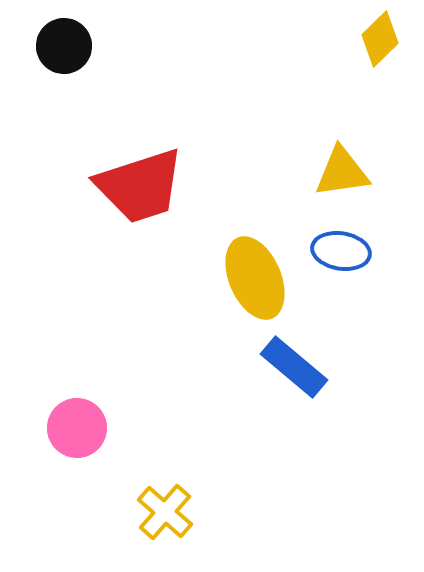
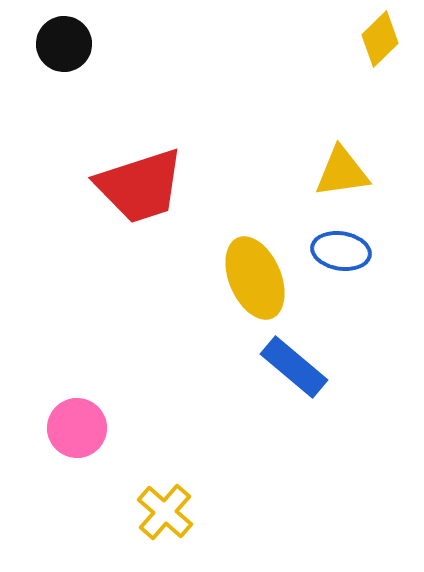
black circle: moved 2 px up
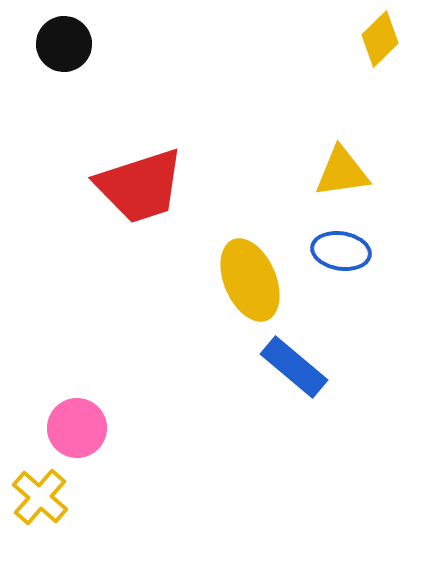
yellow ellipse: moved 5 px left, 2 px down
yellow cross: moved 125 px left, 15 px up
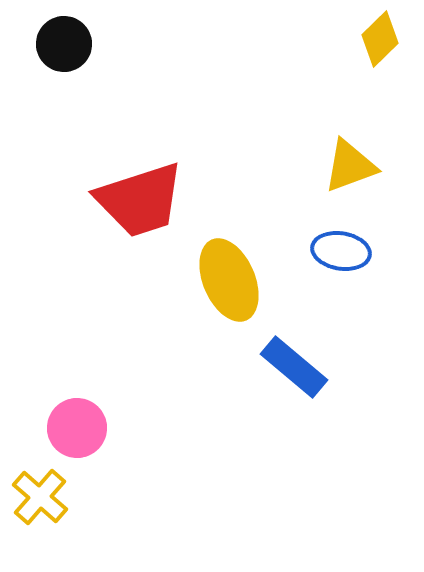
yellow triangle: moved 8 px right, 6 px up; rotated 12 degrees counterclockwise
red trapezoid: moved 14 px down
yellow ellipse: moved 21 px left
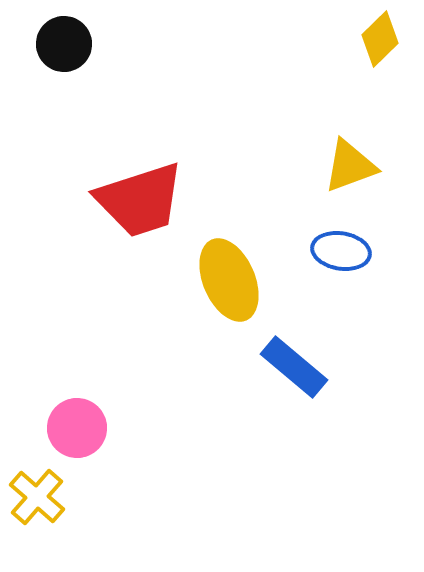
yellow cross: moved 3 px left
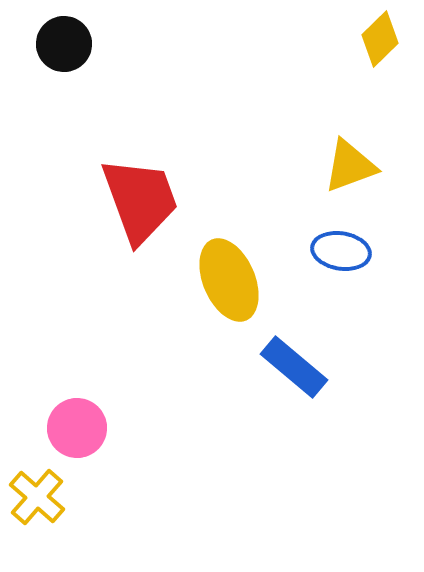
red trapezoid: rotated 92 degrees counterclockwise
